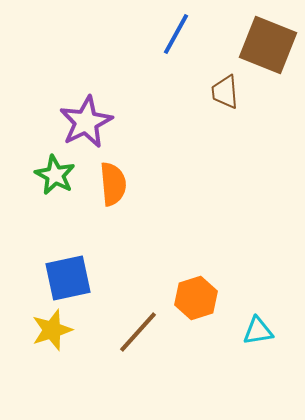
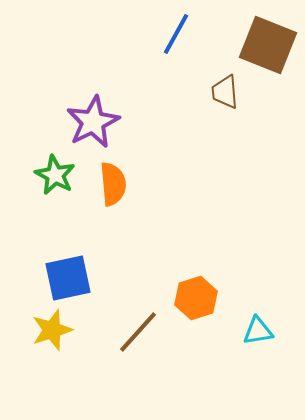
purple star: moved 7 px right
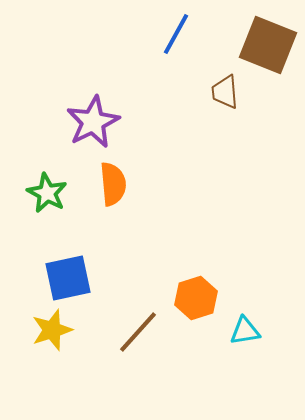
green star: moved 8 px left, 18 px down
cyan triangle: moved 13 px left
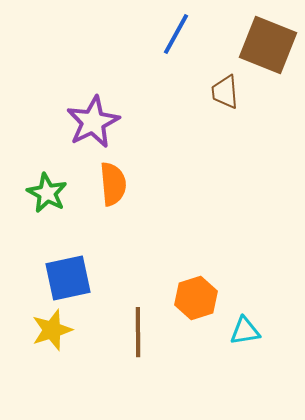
brown line: rotated 42 degrees counterclockwise
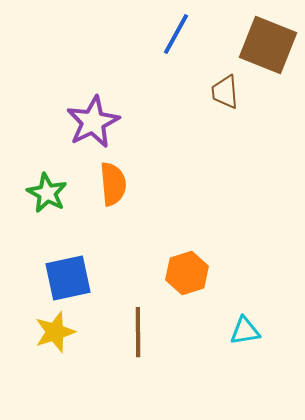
orange hexagon: moved 9 px left, 25 px up
yellow star: moved 3 px right, 2 px down
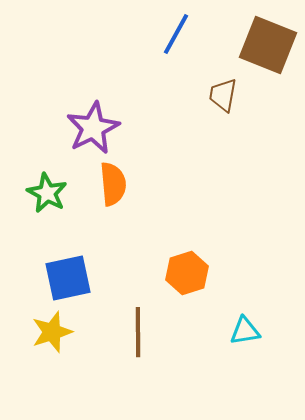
brown trapezoid: moved 2 px left, 3 px down; rotated 15 degrees clockwise
purple star: moved 6 px down
yellow star: moved 3 px left
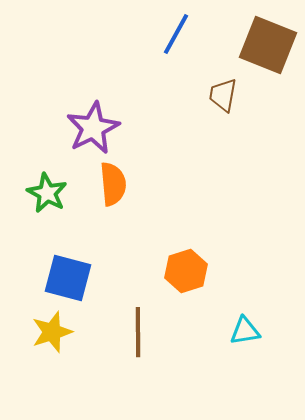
orange hexagon: moved 1 px left, 2 px up
blue square: rotated 27 degrees clockwise
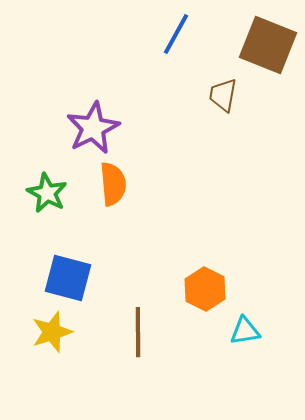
orange hexagon: moved 19 px right, 18 px down; rotated 15 degrees counterclockwise
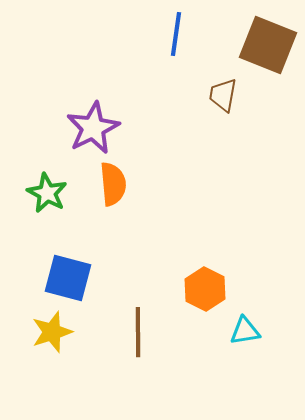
blue line: rotated 21 degrees counterclockwise
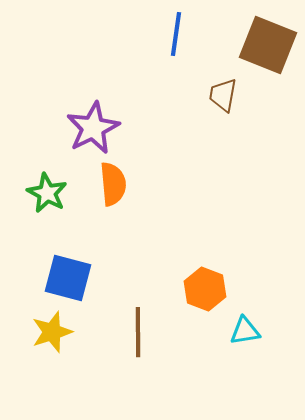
orange hexagon: rotated 6 degrees counterclockwise
